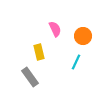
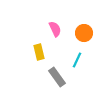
orange circle: moved 1 px right, 3 px up
cyan line: moved 1 px right, 2 px up
gray rectangle: moved 27 px right
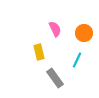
gray rectangle: moved 2 px left, 1 px down
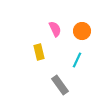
orange circle: moved 2 px left, 2 px up
gray rectangle: moved 5 px right, 7 px down
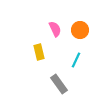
orange circle: moved 2 px left, 1 px up
cyan line: moved 1 px left
gray rectangle: moved 1 px left, 1 px up
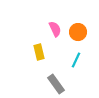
orange circle: moved 2 px left, 2 px down
gray rectangle: moved 3 px left
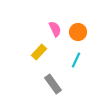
yellow rectangle: rotated 56 degrees clockwise
gray rectangle: moved 3 px left
